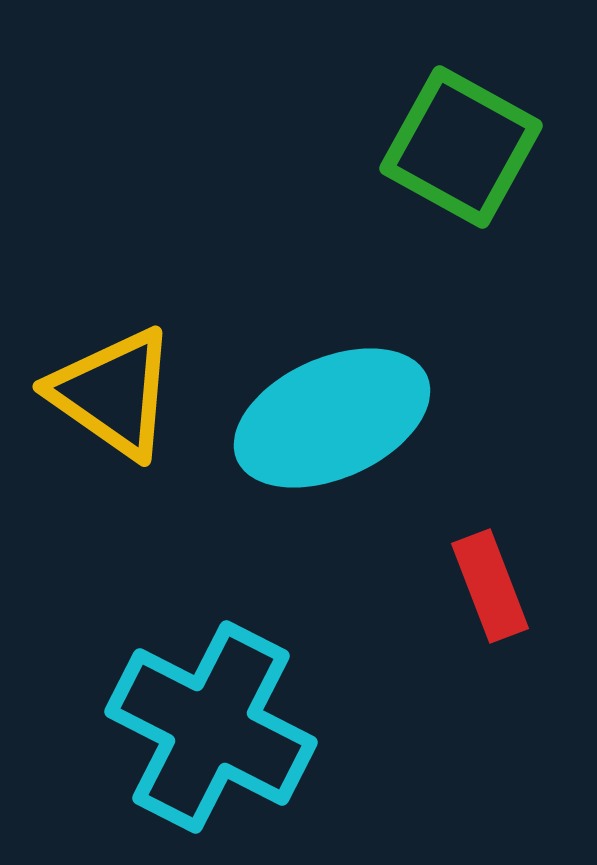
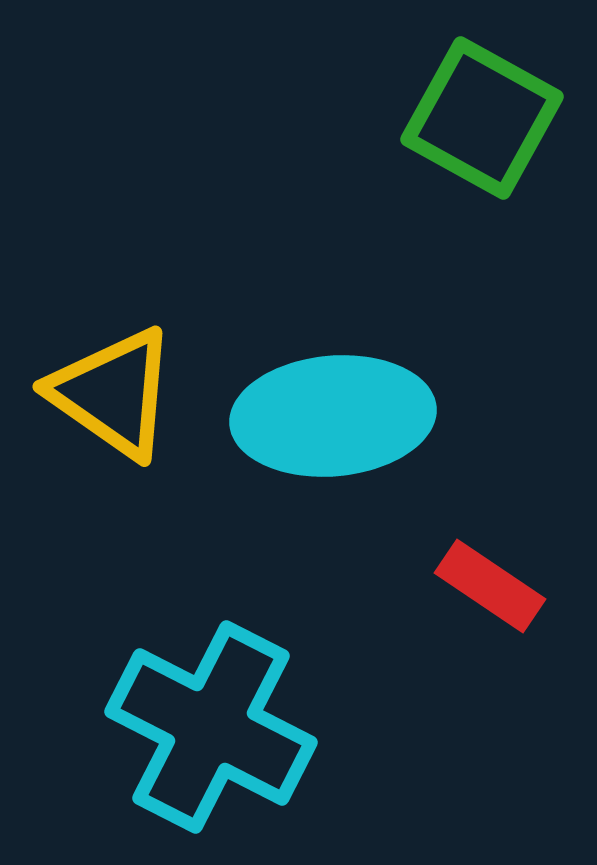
green square: moved 21 px right, 29 px up
cyan ellipse: moved 1 px right, 2 px up; rotated 19 degrees clockwise
red rectangle: rotated 35 degrees counterclockwise
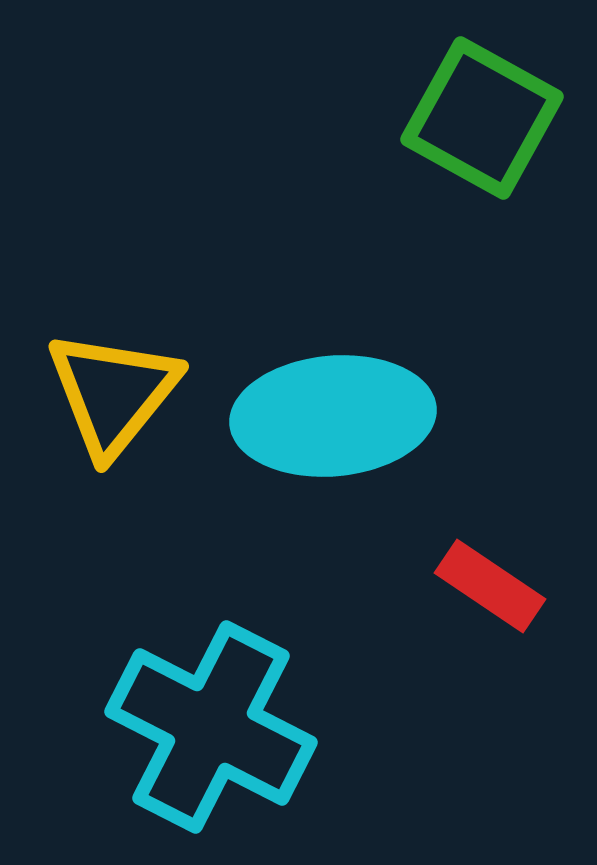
yellow triangle: rotated 34 degrees clockwise
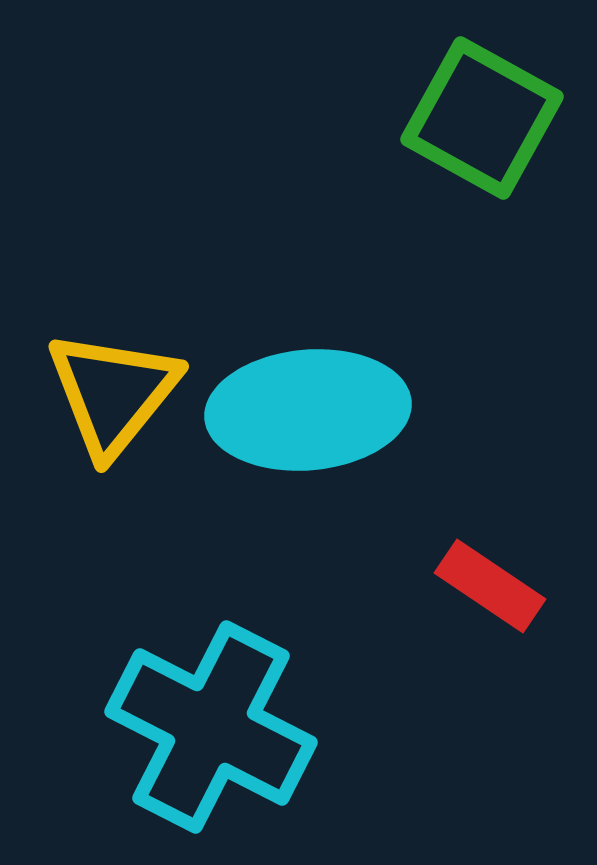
cyan ellipse: moved 25 px left, 6 px up
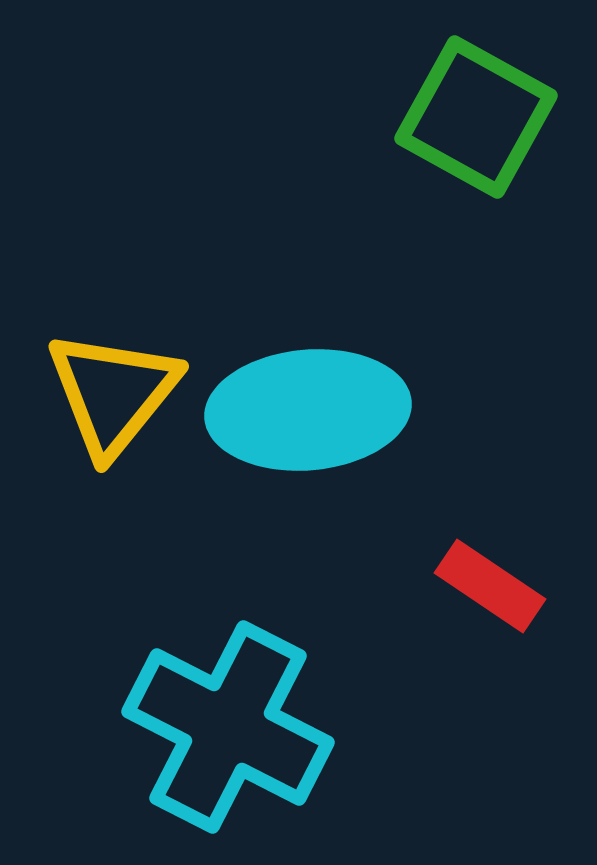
green square: moved 6 px left, 1 px up
cyan cross: moved 17 px right
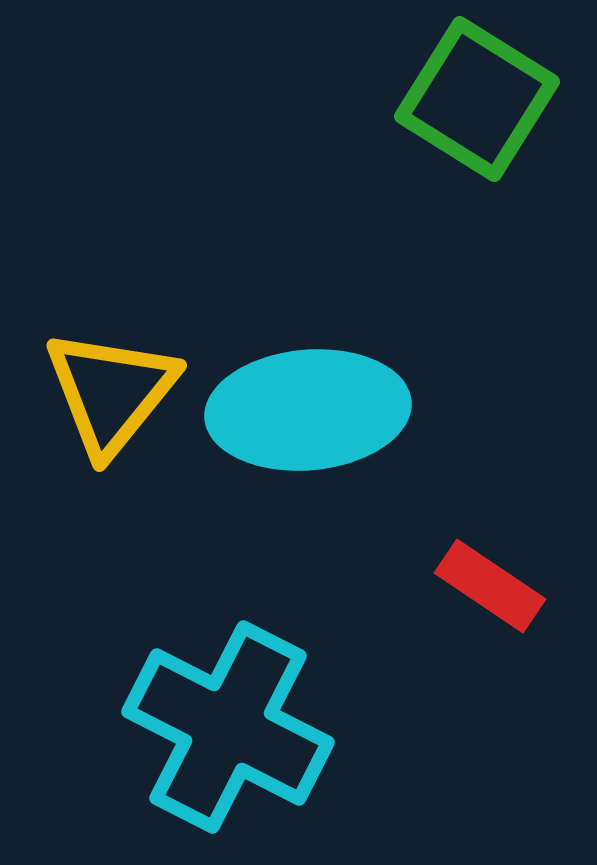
green square: moved 1 px right, 18 px up; rotated 3 degrees clockwise
yellow triangle: moved 2 px left, 1 px up
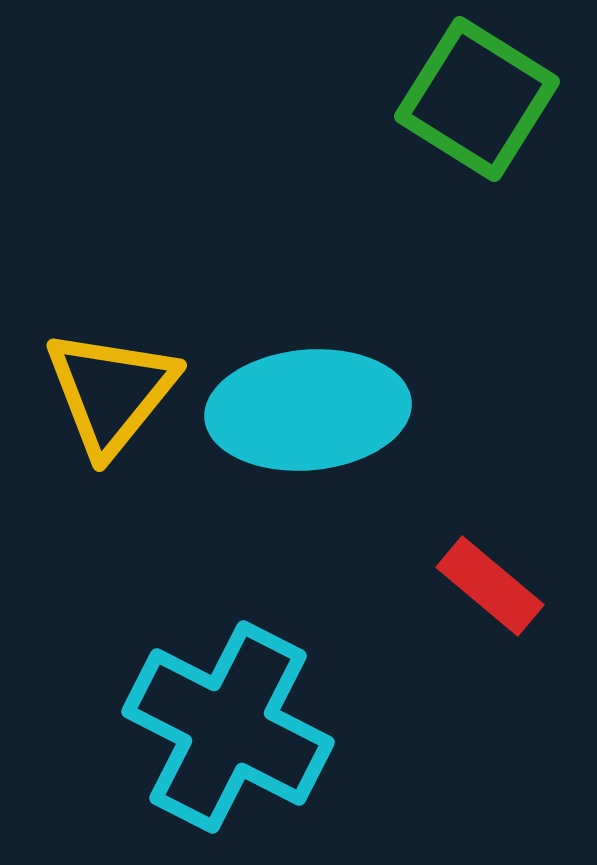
red rectangle: rotated 6 degrees clockwise
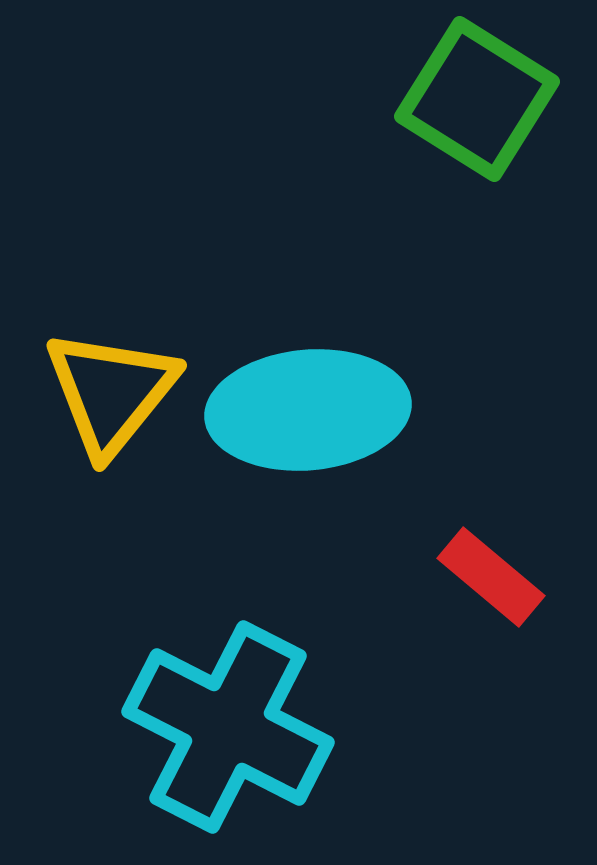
red rectangle: moved 1 px right, 9 px up
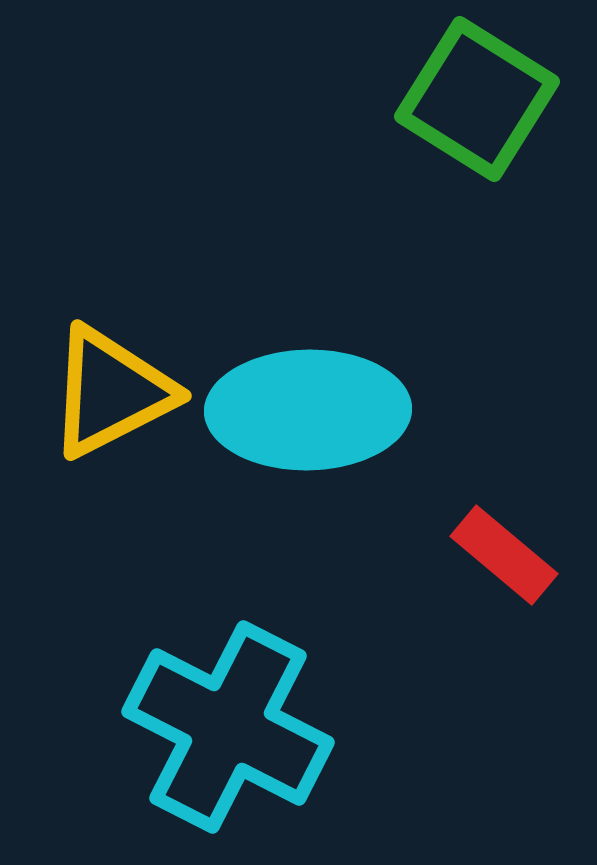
yellow triangle: rotated 24 degrees clockwise
cyan ellipse: rotated 4 degrees clockwise
red rectangle: moved 13 px right, 22 px up
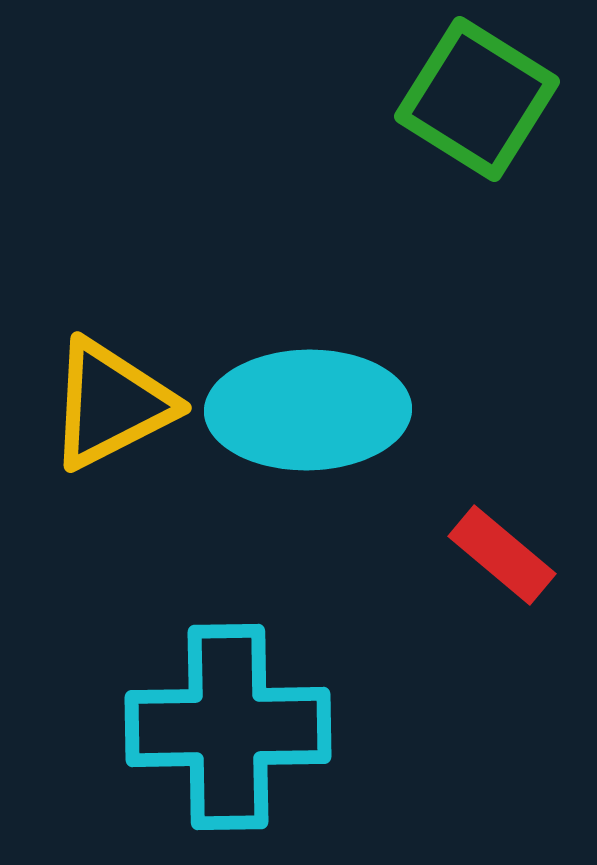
yellow triangle: moved 12 px down
red rectangle: moved 2 px left
cyan cross: rotated 28 degrees counterclockwise
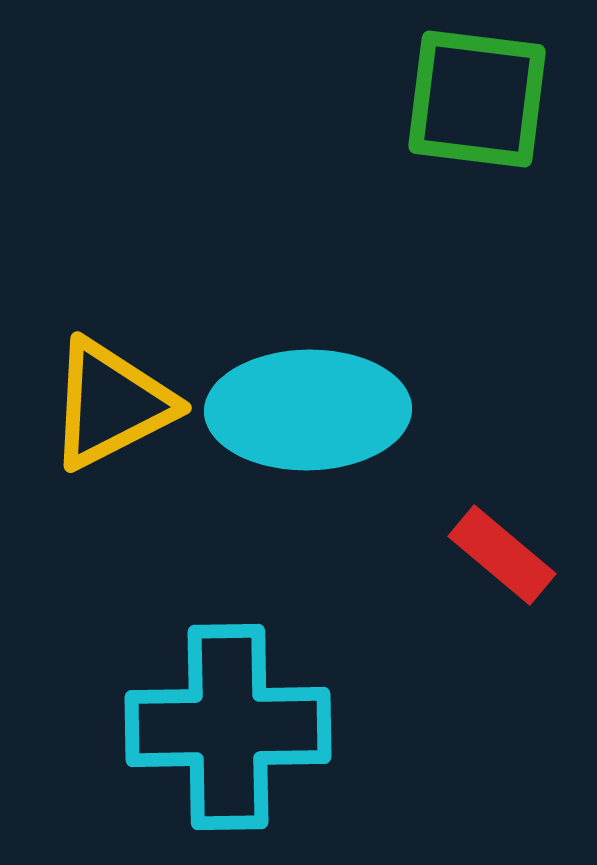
green square: rotated 25 degrees counterclockwise
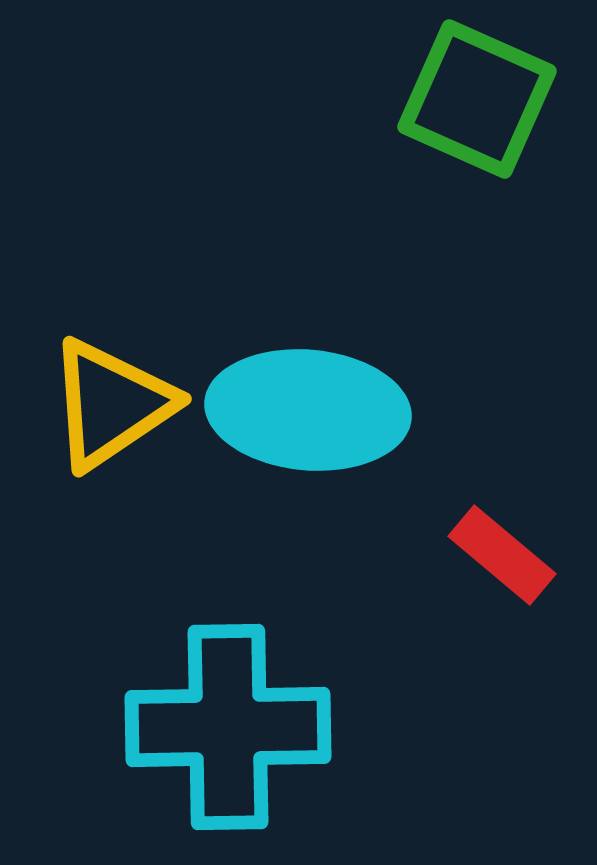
green square: rotated 17 degrees clockwise
yellow triangle: rotated 7 degrees counterclockwise
cyan ellipse: rotated 6 degrees clockwise
